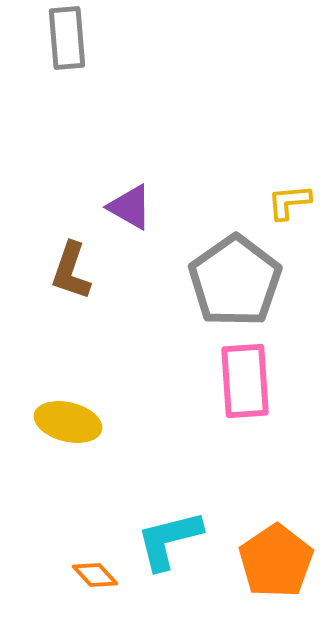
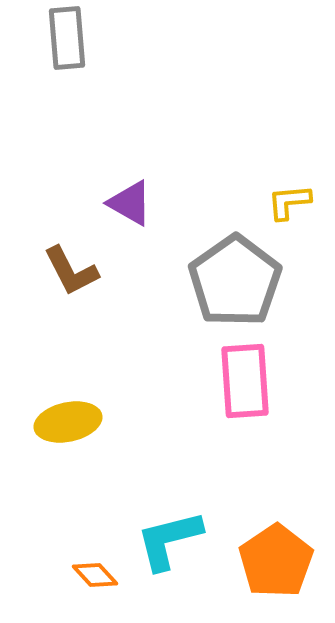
purple triangle: moved 4 px up
brown L-shape: rotated 46 degrees counterclockwise
yellow ellipse: rotated 26 degrees counterclockwise
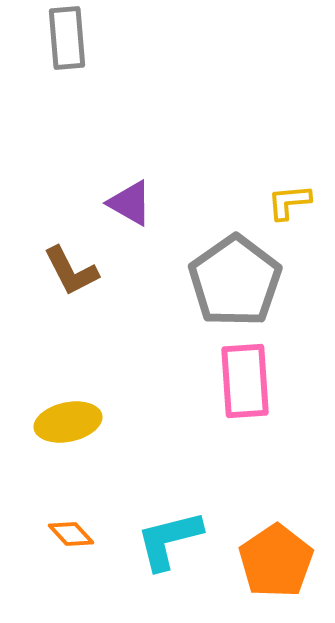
orange diamond: moved 24 px left, 41 px up
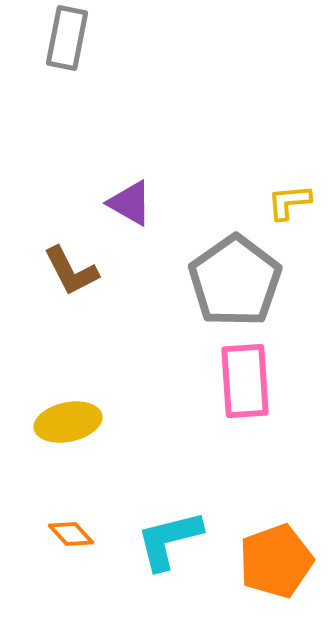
gray rectangle: rotated 16 degrees clockwise
orange pentagon: rotated 14 degrees clockwise
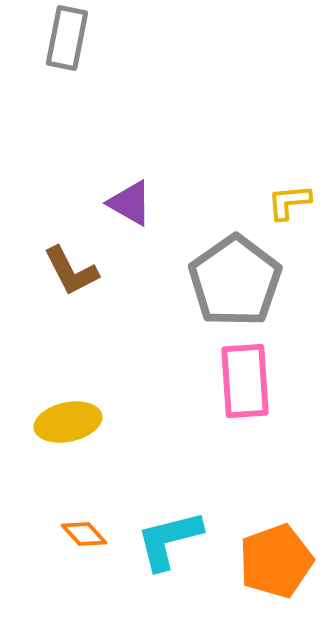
orange diamond: moved 13 px right
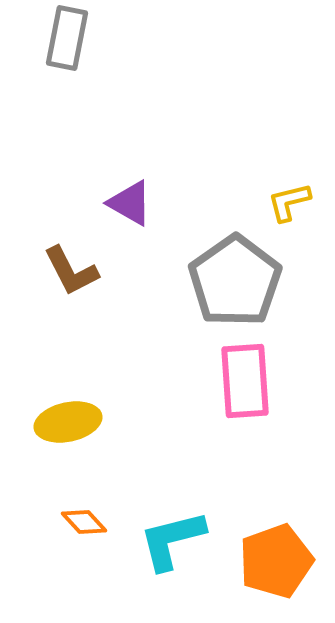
yellow L-shape: rotated 9 degrees counterclockwise
orange diamond: moved 12 px up
cyan L-shape: moved 3 px right
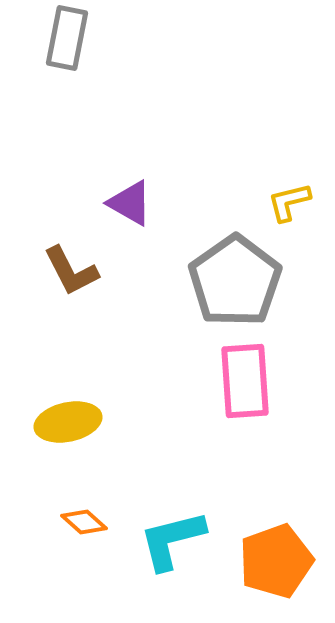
orange diamond: rotated 6 degrees counterclockwise
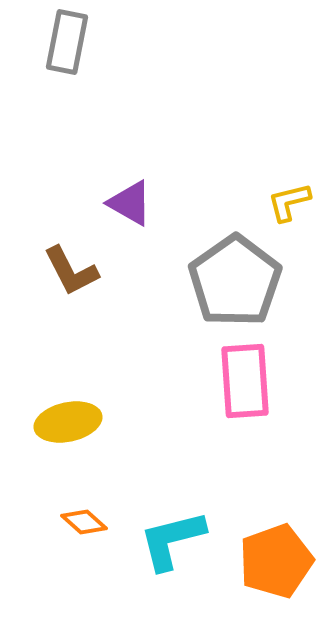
gray rectangle: moved 4 px down
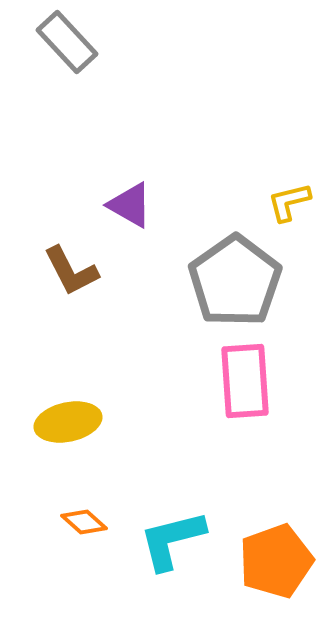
gray rectangle: rotated 54 degrees counterclockwise
purple triangle: moved 2 px down
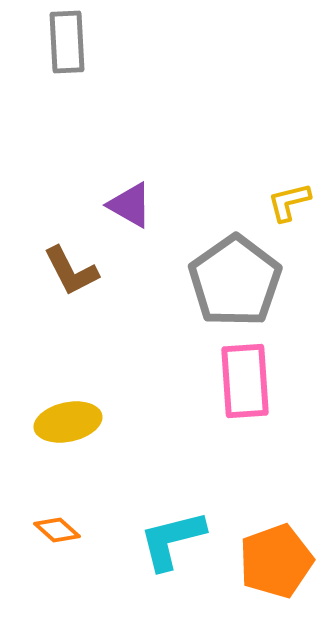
gray rectangle: rotated 40 degrees clockwise
orange diamond: moved 27 px left, 8 px down
